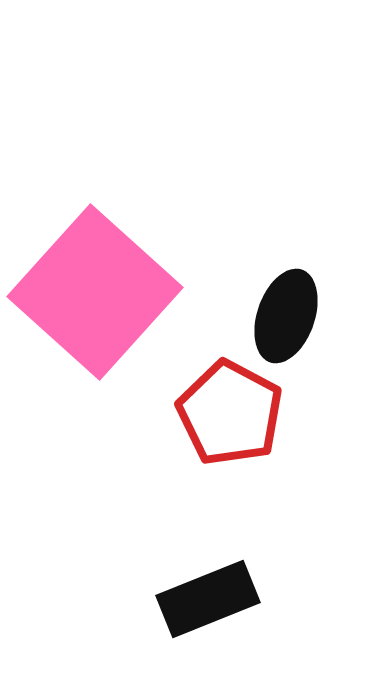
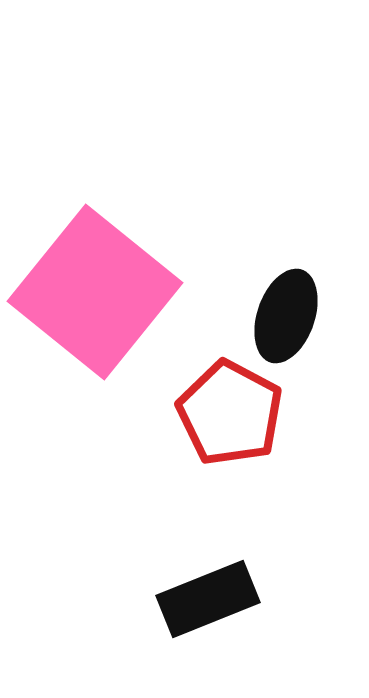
pink square: rotated 3 degrees counterclockwise
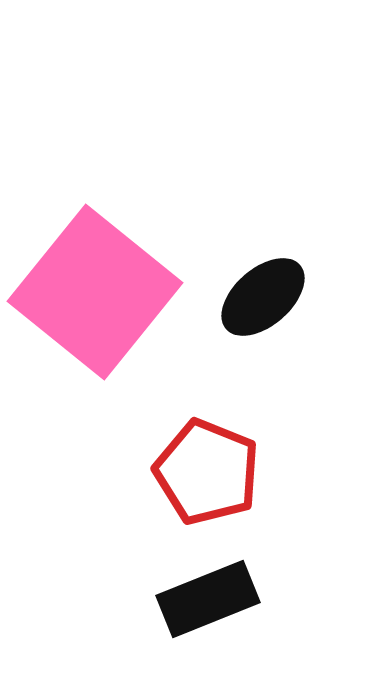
black ellipse: moved 23 px left, 19 px up; rotated 30 degrees clockwise
red pentagon: moved 23 px left, 59 px down; rotated 6 degrees counterclockwise
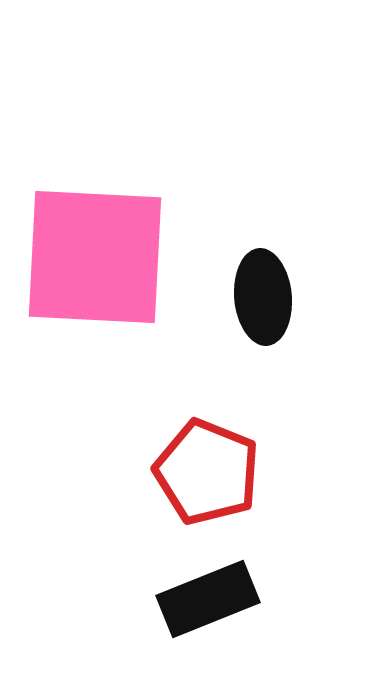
pink square: moved 35 px up; rotated 36 degrees counterclockwise
black ellipse: rotated 54 degrees counterclockwise
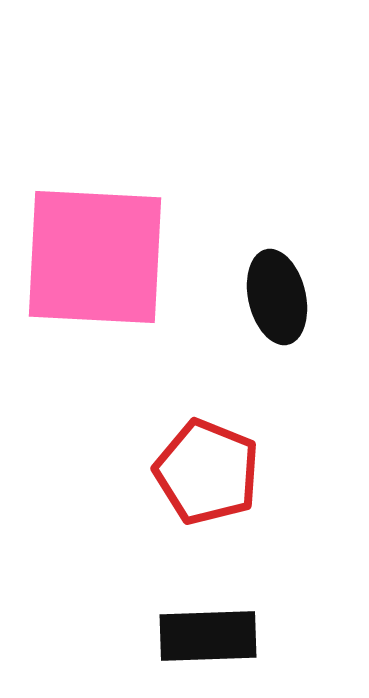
black ellipse: moved 14 px right; rotated 8 degrees counterclockwise
black rectangle: moved 37 px down; rotated 20 degrees clockwise
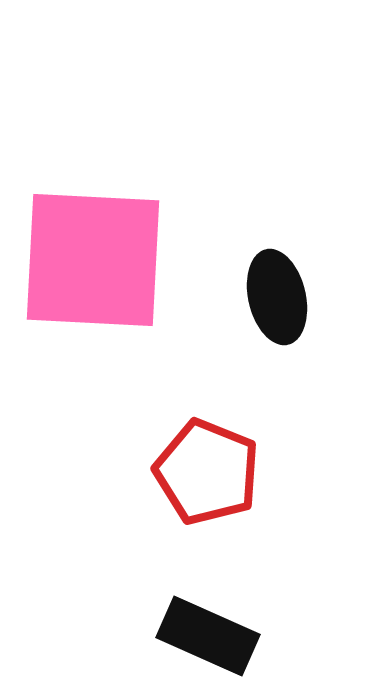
pink square: moved 2 px left, 3 px down
black rectangle: rotated 26 degrees clockwise
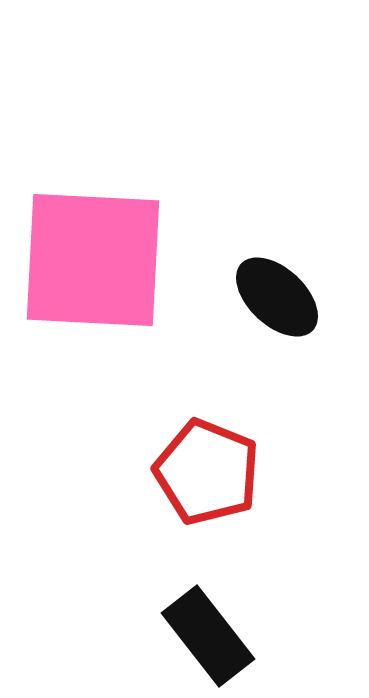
black ellipse: rotated 34 degrees counterclockwise
black rectangle: rotated 28 degrees clockwise
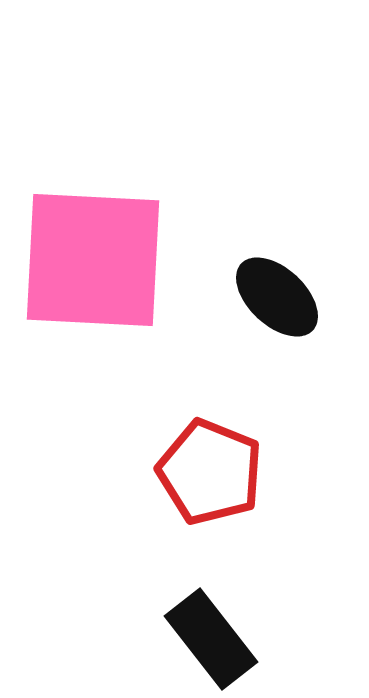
red pentagon: moved 3 px right
black rectangle: moved 3 px right, 3 px down
